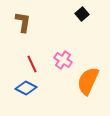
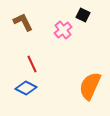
black square: moved 1 px right, 1 px down; rotated 24 degrees counterclockwise
brown L-shape: rotated 35 degrees counterclockwise
pink cross: moved 30 px up; rotated 18 degrees clockwise
orange semicircle: moved 2 px right, 5 px down
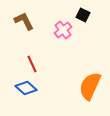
brown L-shape: moved 1 px right, 1 px up
blue diamond: rotated 15 degrees clockwise
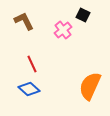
blue diamond: moved 3 px right, 1 px down
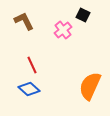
red line: moved 1 px down
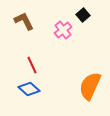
black square: rotated 24 degrees clockwise
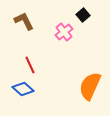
pink cross: moved 1 px right, 2 px down
red line: moved 2 px left
blue diamond: moved 6 px left
